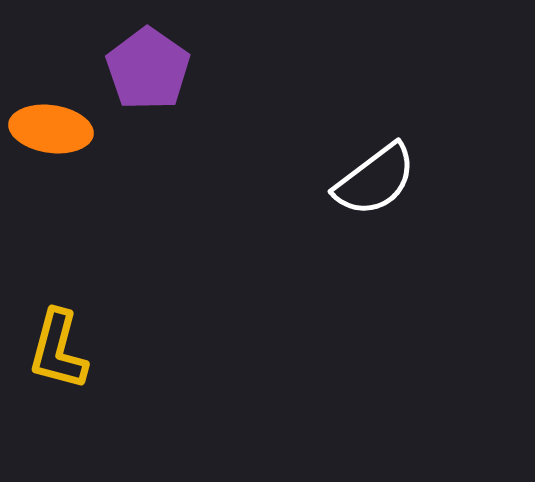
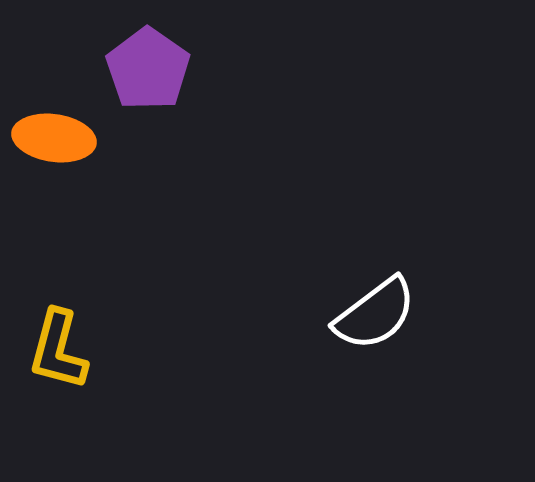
orange ellipse: moved 3 px right, 9 px down
white semicircle: moved 134 px down
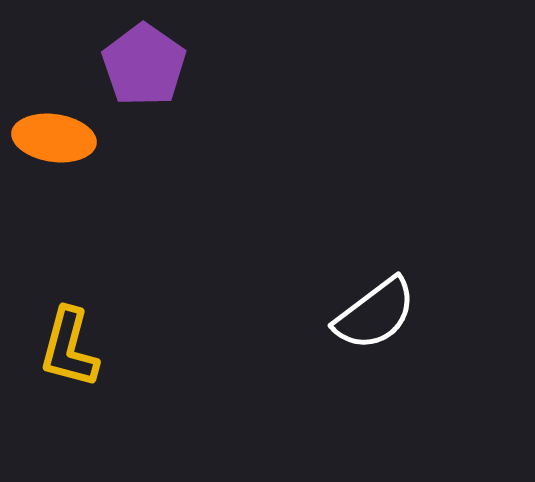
purple pentagon: moved 4 px left, 4 px up
yellow L-shape: moved 11 px right, 2 px up
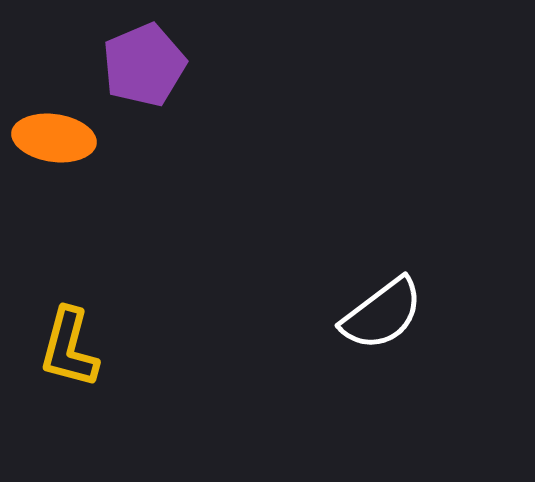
purple pentagon: rotated 14 degrees clockwise
white semicircle: moved 7 px right
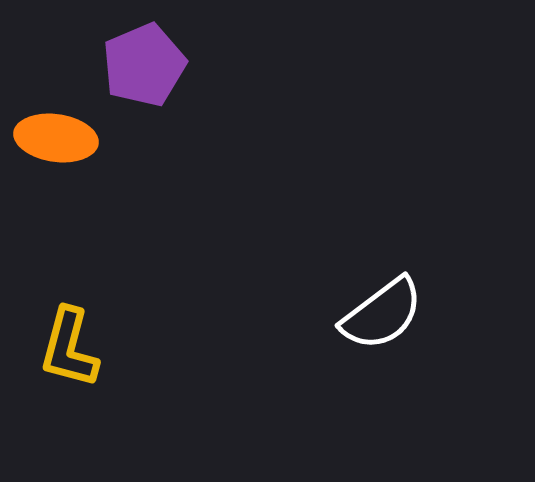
orange ellipse: moved 2 px right
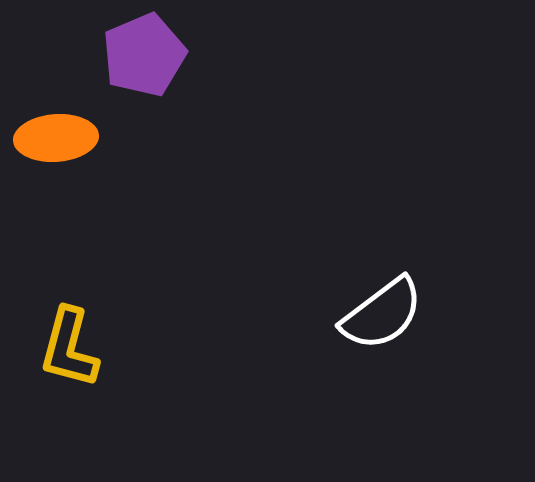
purple pentagon: moved 10 px up
orange ellipse: rotated 12 degrees counterclockwise
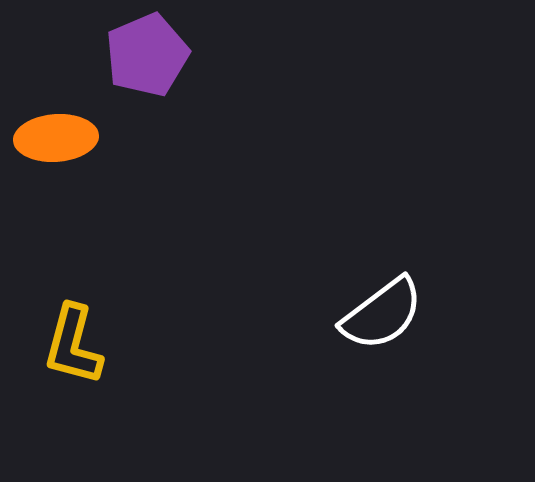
purple pentagon: moved 3 px right
yellow L-shape: moved 4 px right, 3 px up
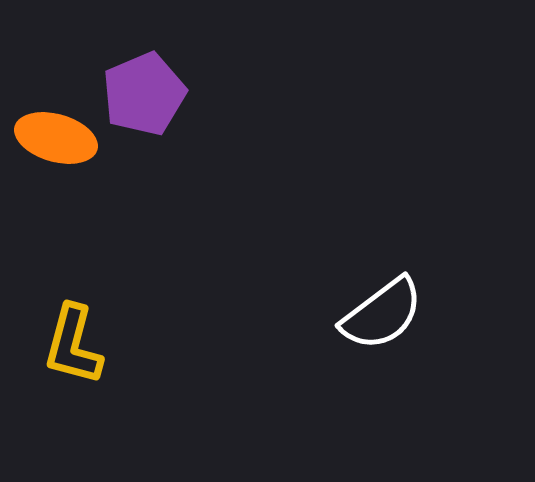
purple pentagon: moved 3 px left, 39 px down
orange ellipse: rotated 20 degrees clockwise
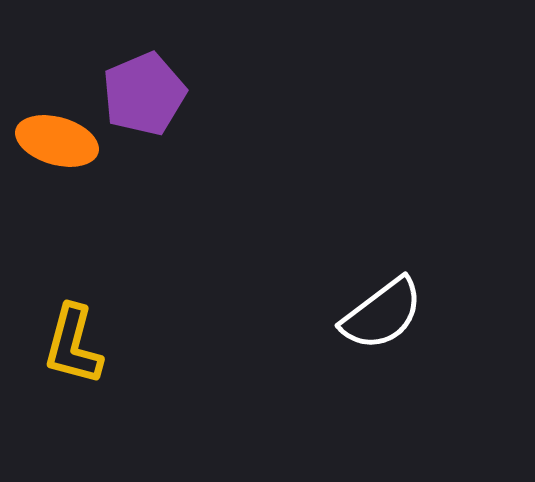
orange ellipse: moved 1 px right, 3 px down
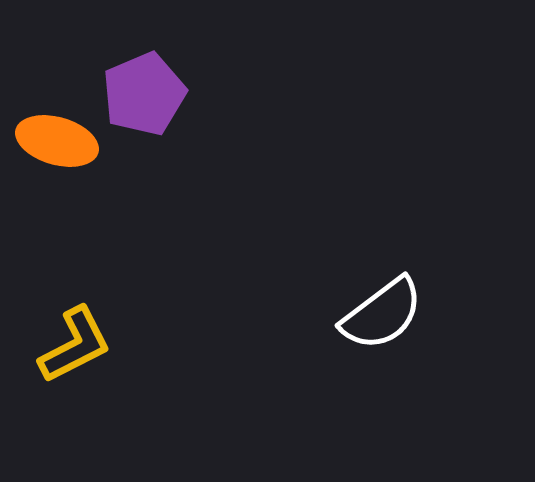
yellow L-shape: moved 2 px right; rotated 132 degrees counterclockwise
